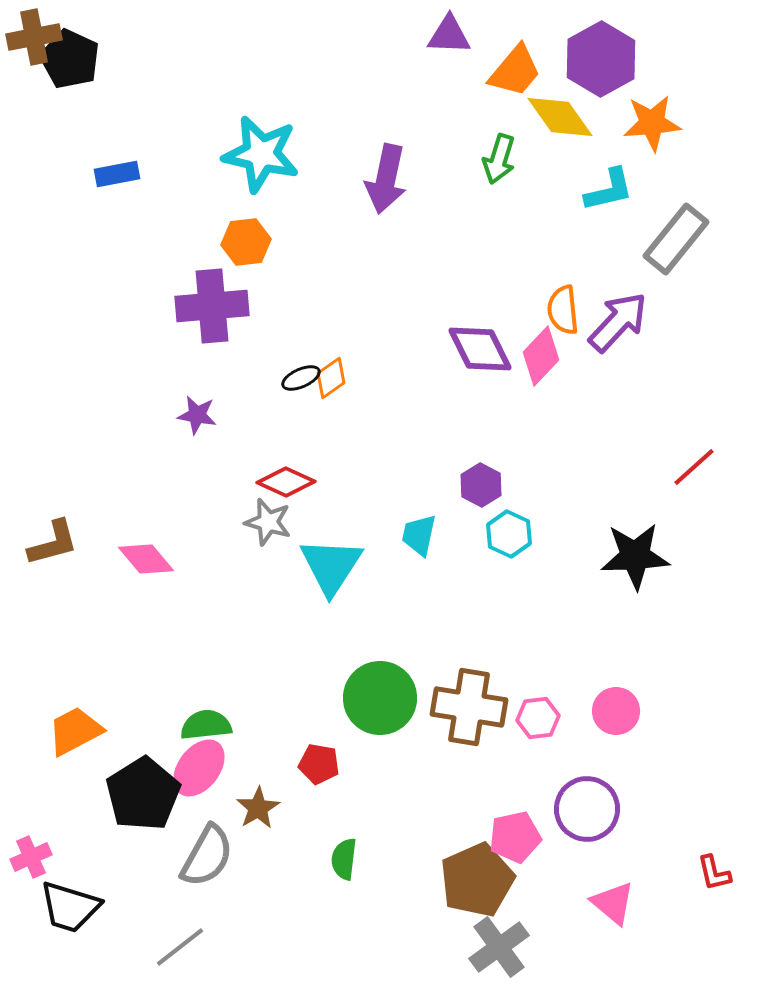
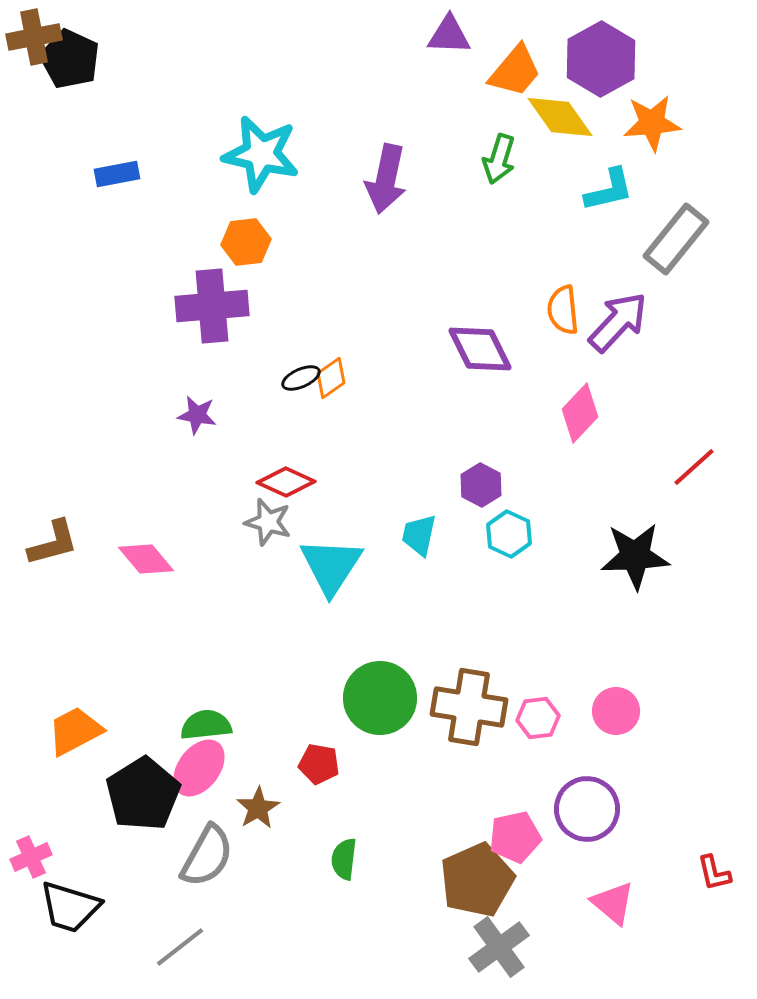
pink diamond at (541, 356): moved 39 px right, 57 px down
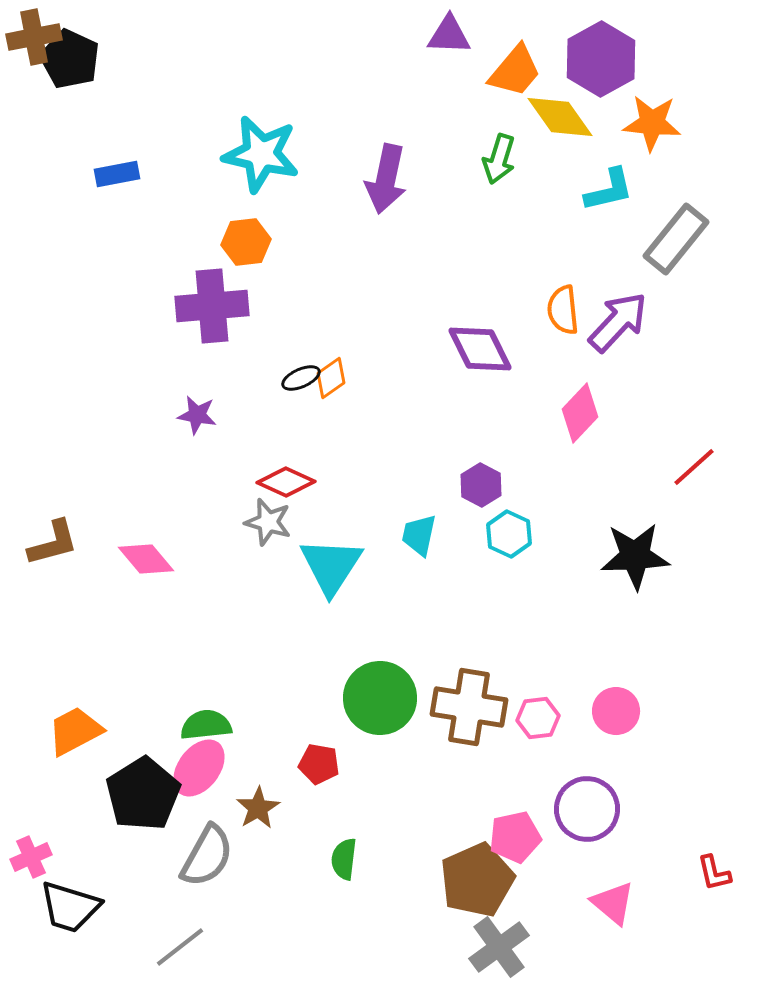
orange star at (652, 123): rotated 10 degrees clockwise
